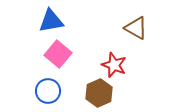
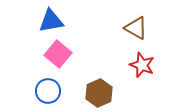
red star: moved 28 px right
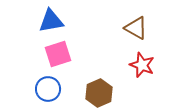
pink square: rotated 32 degrees clockwise
blue circle: moved 2 px up
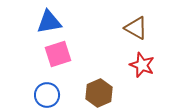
blue triangle: moved 2 px left, 1 px down
blue circle: moved 1 px left, 6 px down
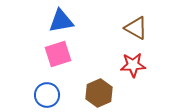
blue triangle: moved 12 px right, 1 px up
red star: moved 9 px left; rotated 25 degrees counterclockwise
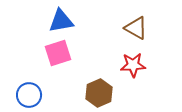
pink square: moved 1 px up
blue circle: moved 18 px left
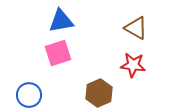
red star: rotated 10 degrees clockwise
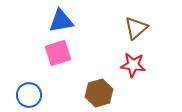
brown triangle: rotated 50 degrees clockwise
brown hexagon: rotated 8 degrees clockwise
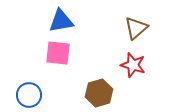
pink square: rotated 24 degrees clockwise
red star: rotated 10 degrees clockwise
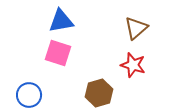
pink square: rotated 12 degrees clockwise
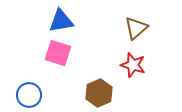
brown hexagon: rotated 8 degrees counterclockwise
